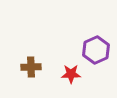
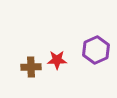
red star: moved 14 px left, 14 px up
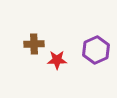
brown cross: moved 3 px right, 23 px up
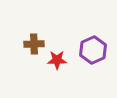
purple hexagon: moved 3 px left
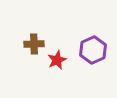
red star: rotated 24 degrees counterclockwise
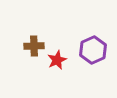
brown cross: moved 2 px down
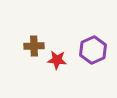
red star: rotated 30 degrees clockwise
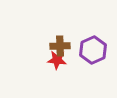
brown cross: moved 26 px right
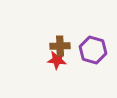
purple hexagon: rotated 20 degrees counterclockwise
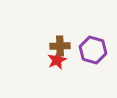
red star: rotated 30 degrees counterclockwise
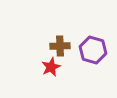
red star: moved 6 px left, 7 px down
